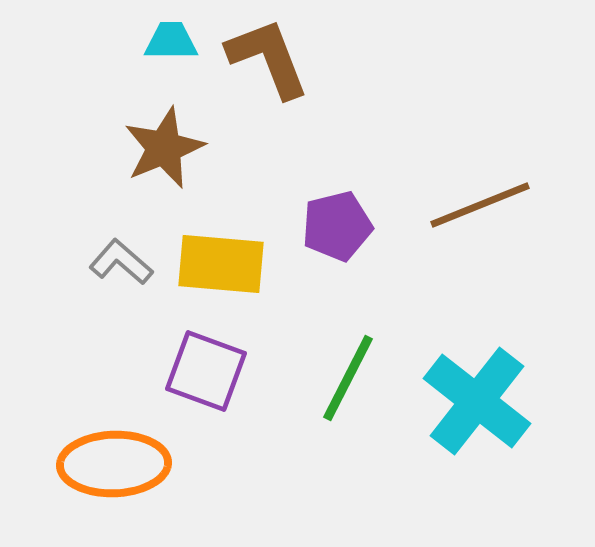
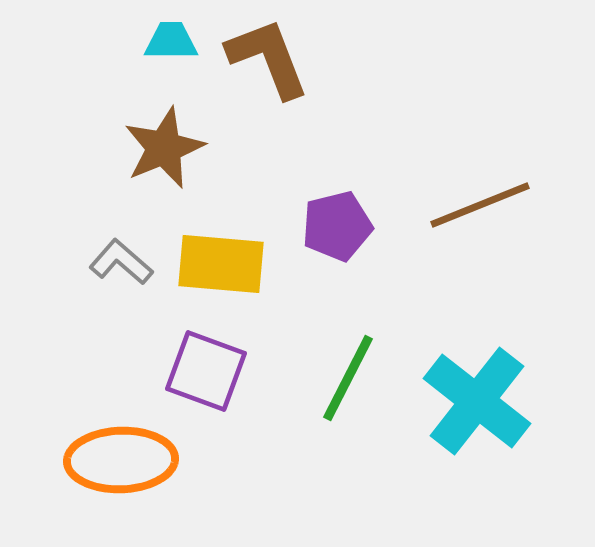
orange ellipse: moved 7 px right, 4 px up
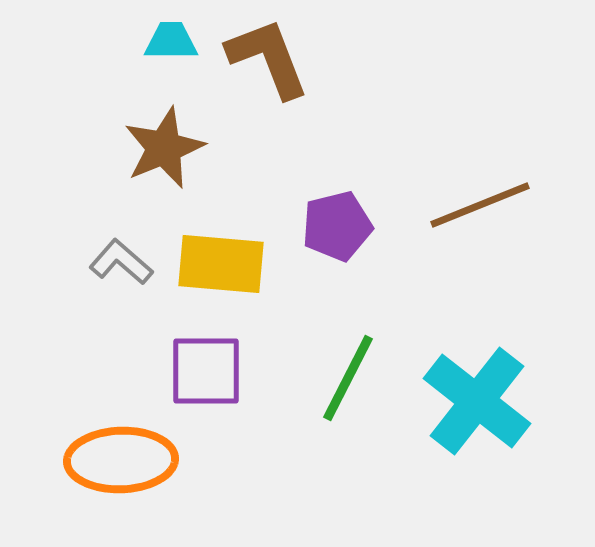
purple square: rotated 20 degrees counterclockwise
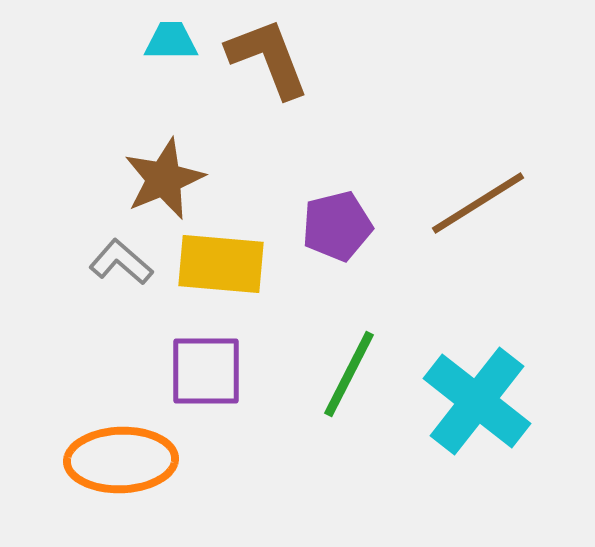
brown star: moved 31 px down
brown line: moved 2 px left, 2 px up; rotated 10 degrees counterclockwise
green line: moved 1 px right, 4 px up
